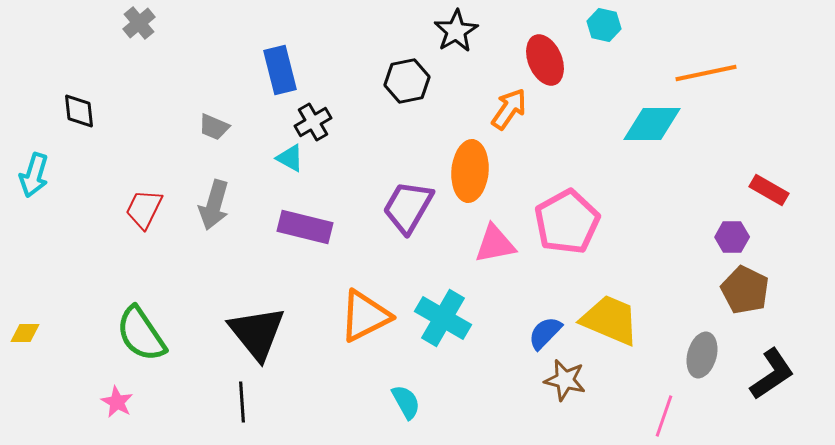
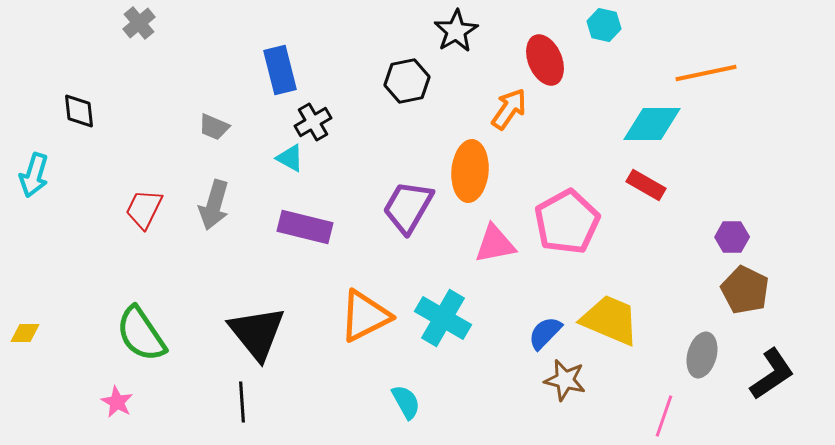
red rectangle: moved 123 px left, 5 px up
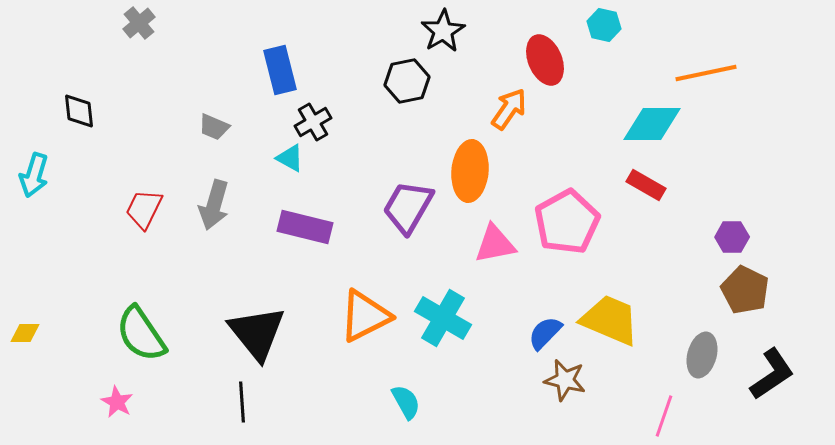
black star: moved 13 px left
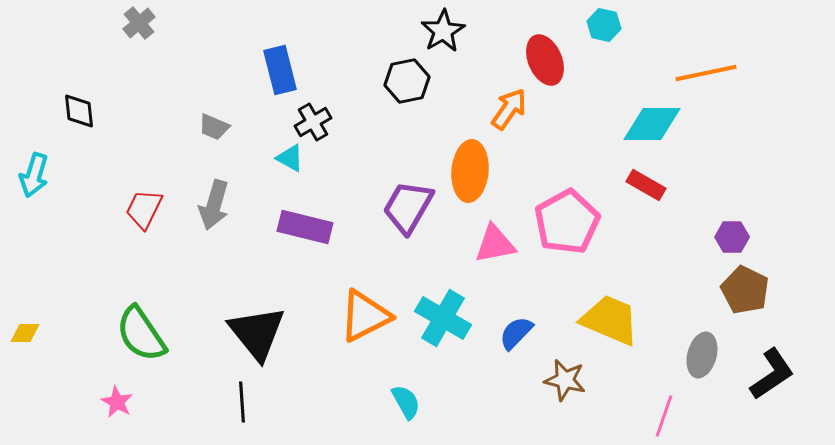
blue semicircle: moved 29 px left
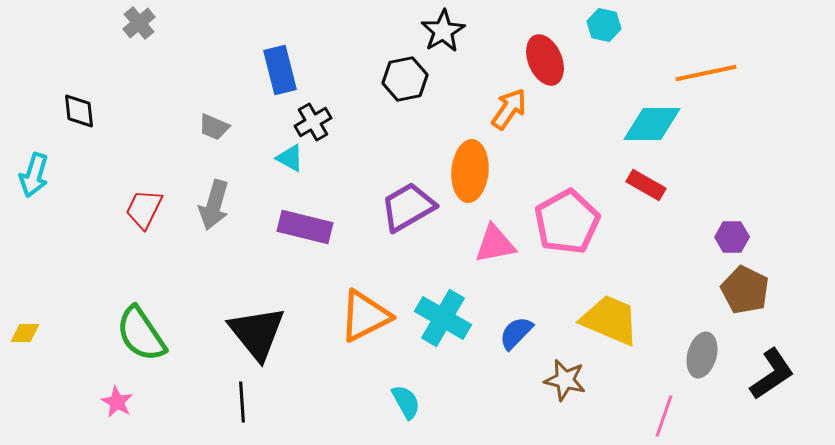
black hexagon: moved 2 px left, 2 px up
purple trapezoid: rotated 30 degrees clockwise
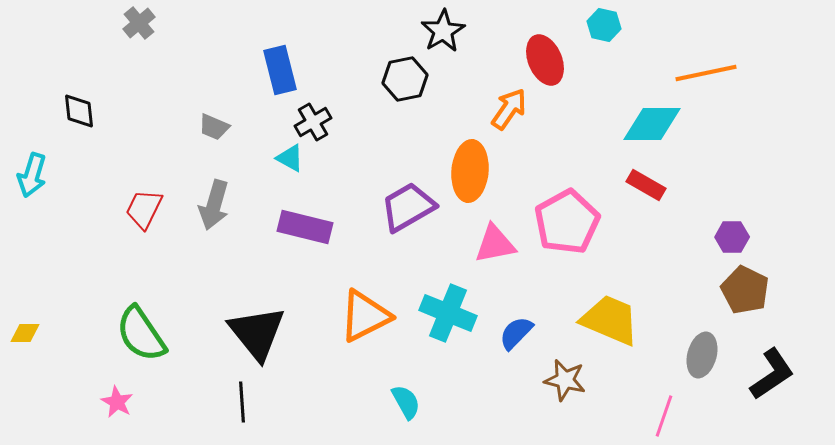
cyan arrow: moved 2 px left
cyan cross: moved 5 px right, 5 px up; rotated 8 degrees counterclockwise
